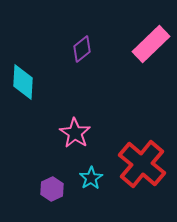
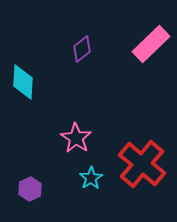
pink star: moved 1 px right, 5 px down
purple hexagon: moved 22 px left
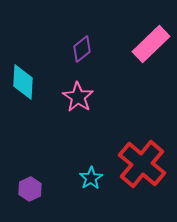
pink star: moved 2 px right, 41 px up
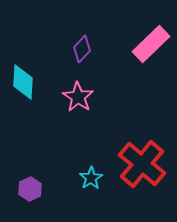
purple diamond: rotated 8 degrees counterclockwise
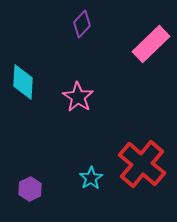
purple diamond: moved 25 px up
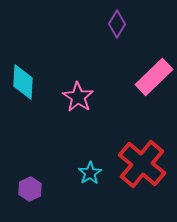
purple diamond: moved 35 px right; rotated 12 degrees counterclockwise
pink rectangle: moved 3 px right, 33 px down
cyan star: moved 1 px left, 5 px up
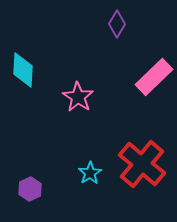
cyan diamond: moved 12 px up
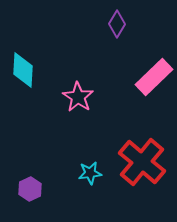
red cross: moved 2 px up
cyan star: rotated 25 degrees clockwise
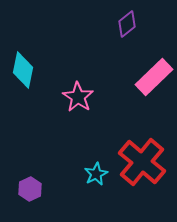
purple diamond: moved 10 px right; rotated 20 degrees clockwise
cyan diamond: rotated 9 degrees clockwise
cyan star: moved 6 px right, 1 px down; rotated 20 degrees counterclockwise
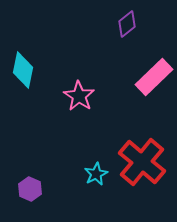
pink star: moved 1 px right, 1 px up
purple hexagon: rotated 10 degrees counterclockwise
